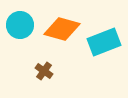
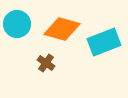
cyan circle: moved 3 px left, 1 px up
brown cross: moved 2 px right, 8 px up
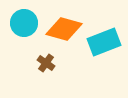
cyan circle: moved 7 px right, 1 px up
orange diamond: moved 2 px right
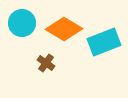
cyan circle: moved 2 px left
orange diamond: rotated 15 degrees clockwise
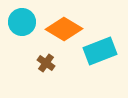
cyan circle: moved 1 px up
cyan rectangle: moved 4 px left, 9 px down
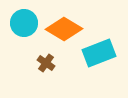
cyan circle: moved 2 px right, 1 px down
cyan rectangle: moved 1 px left, 2 px down
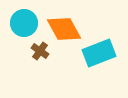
orange diamond: rotated 30 degrees clockwise
brown cross: moved 6 px left, 12 px up
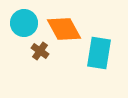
cyan rectangle: rotated 60 degrees counterclockwise
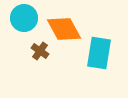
cyan circle: moved 5 px up
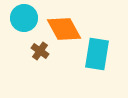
cyan rectangle: moved 2 px left, 1 px down
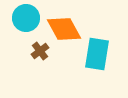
cyan circle: moved 2 px right
brown cross: rotated 18 degrees clockwise
